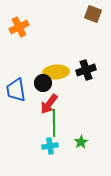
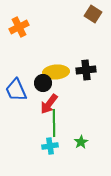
brown square: rotated 12 degrees clockwise
black cross: rotated 12 degrees clockwise
blue trapezoid: rotated 15 degrees counterclockwise
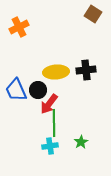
black circle: moved 5 px left, 7 px down
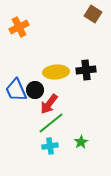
black circle: moved 3 px left
green line: moved 3 px left; rotated 52 degrees clockwise
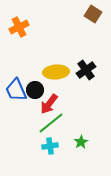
black cross: rotated 30 degrees counterclockwise
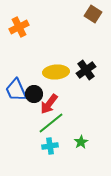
black circle: moved 1 px left, 4 px down
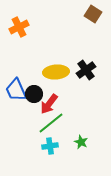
green star: rotated 16 degrees counterclockwise
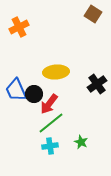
black cross: moved 11 px right, 14 px down
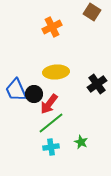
brown square: moved 1 px left, 2 px up
orange cross: moved 33 px right
cyan cross: moved 1 px right, 1 px down
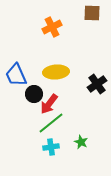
brown square: moved 1 px down; rotated 30 degrees counterclockwise
blue trapezoid: moved 15 px up
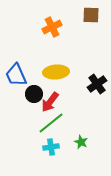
brown square: moved 1 px left, 2 px down
red arrow: moved 1 px right, 2 px up
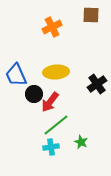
green line: moved 5 px right, 2 px down
